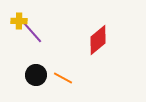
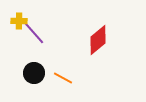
purple line: moved 2 px right, 1 px down
black circle: moved 2 px left, 2 px up
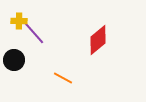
black circle: moved 20 px left, 13 px up
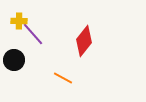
purple line: moved 1 px left, 1 px down
red diamond: moved 14 px left, 1 px down; rotated 12 degrees counterclockwise
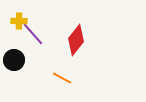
red diamond: moved 8 px left, 1 px up
orange line: moved 1 px left
